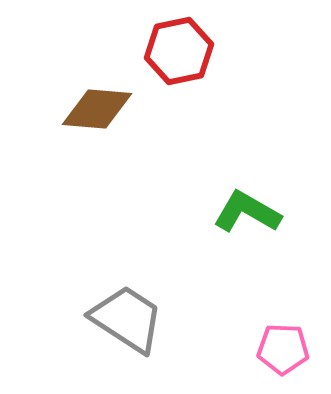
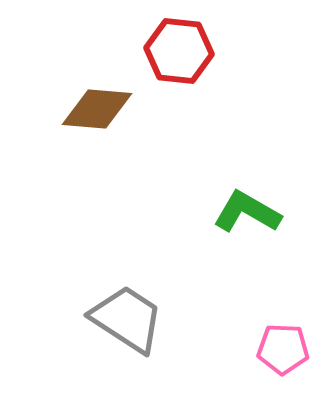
red hexagon: rotated 18 degrees clockwise
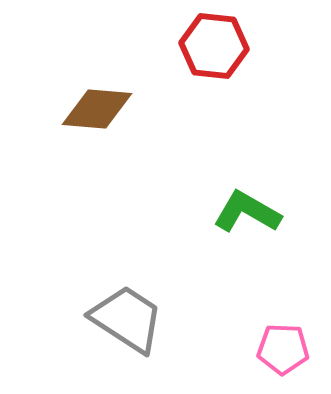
red hexagon: moved 35 px right, 5 px up
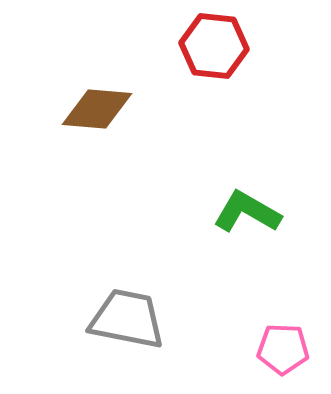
gray trapezoid: rotated 22 degrees counterclockwise
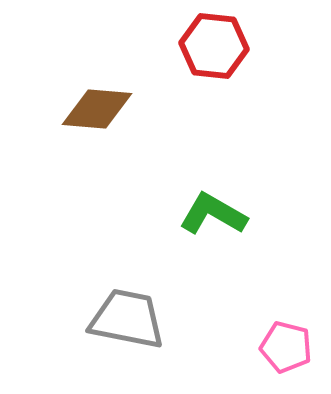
green L-shape: moved 34 px left, 2 px down
pink pentagon: moved 3 px right, 2 px up; rotated 12 degrees clockwise
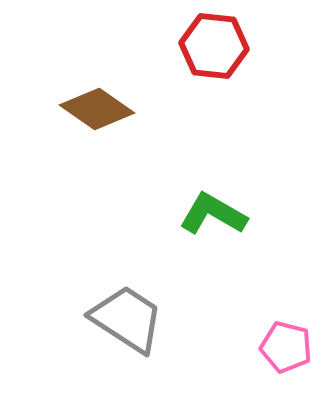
brown diamond: rotated 30 degrees clockwise
gray trapezoid: rotated 22 degrees clockwise
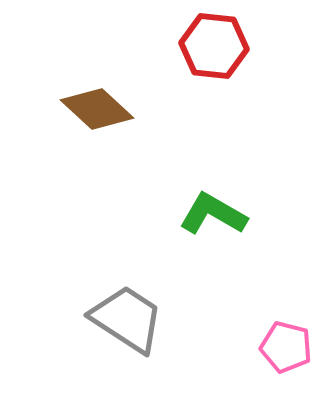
brown diamond: rotated 8 degrees clockwise
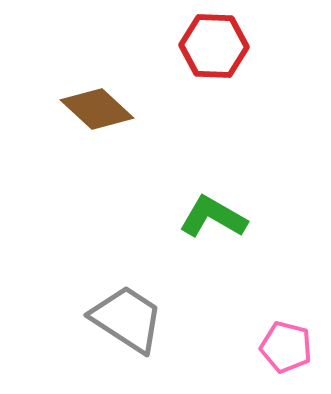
red hexagon: rotated 4 degrees counterclockwise
green L-shape: moved 3 px down
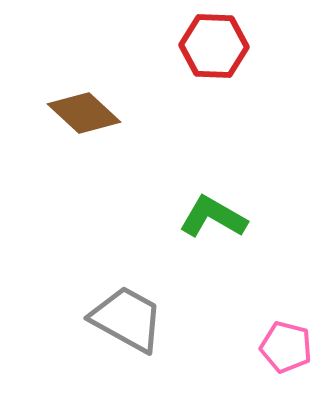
brown diamond: moved 13 px left, 4 px down
gray trapezoid: rotated 4 degrees counterclockwise
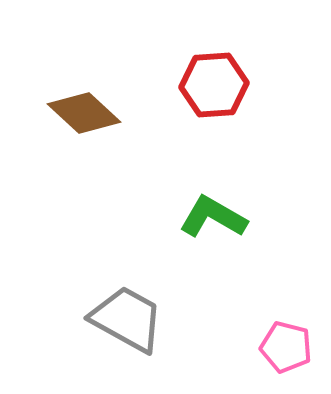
red hexagon: moved 39 px down; rotated 6 degrees counterclockwise
